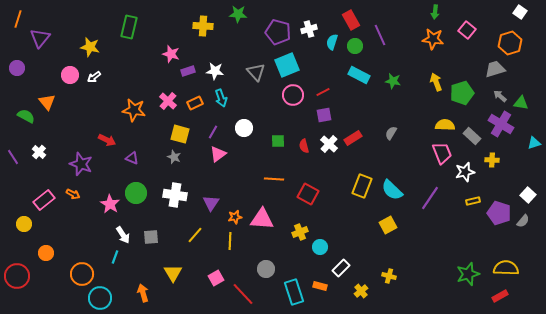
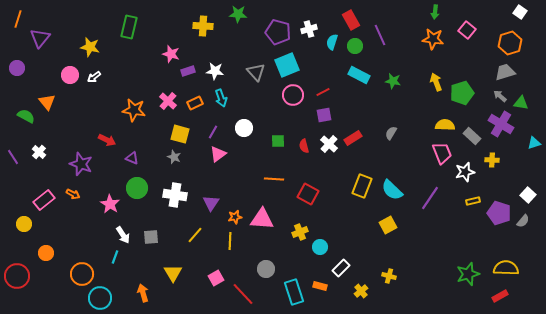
gray trapezoid at (495, 69): moved 10 px right, 3 px down
green circle at (136, 193): moved 1 px right, 5 px up
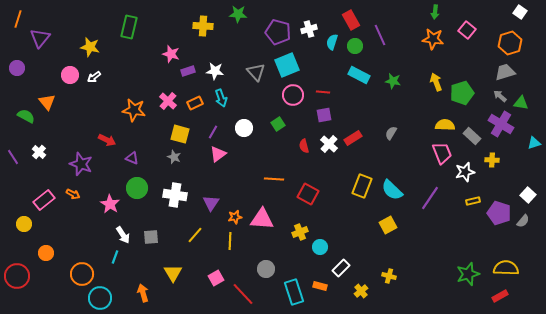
red line at (323, 92): rotated 32 degrees clockwise
green square at (278, 141): moved 17 px up; rotated 32 degrees counterclockwise
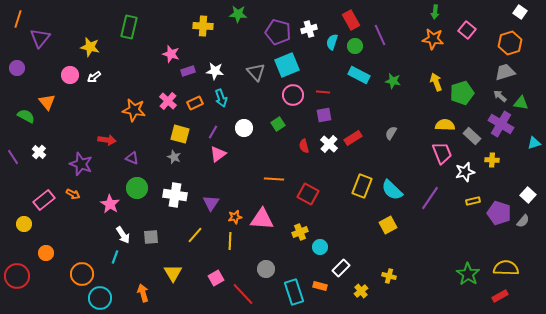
red arrow at (107, 140): rotated 18 degrees counterclockwise
green star at (468, 274): rotated 20 degrees counterclockwise
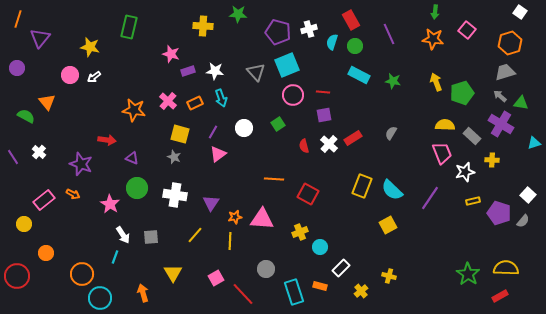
purple line at (380, 35): moved 9 px right, 1 px up
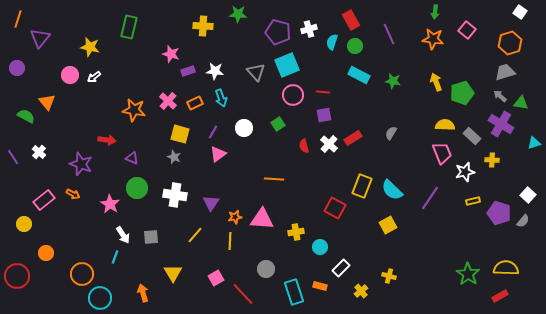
red square at (308, 194): moved 27 px right, 14 px down
yellow cross at (300, 232): moved 4 px left; rotated 14 degrees clockwise
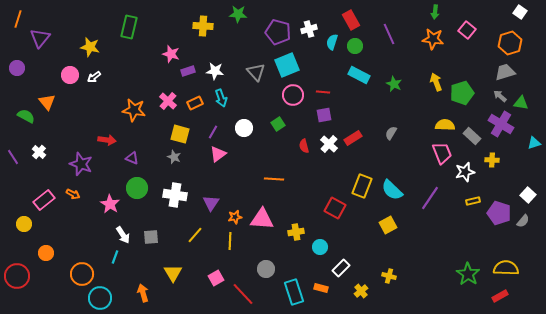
green star at (393, 81): moved 1 px right, 3 px down; rotated 14 degrees clockwise
orange rectangle at (320, 286): moved 1 px right, 2 px down
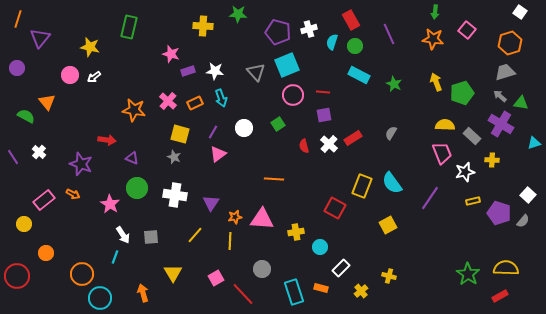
cyan semicircle at (392, 190): moved 7 px up; rotated 10 degrees clockwise
gray circle at (266, 269): moved 4 px left
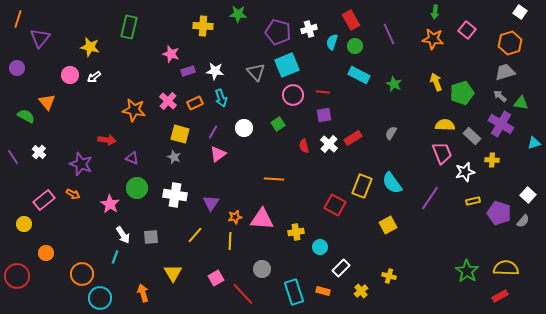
red square at (335, 208): moved 3 px up
green star at (468, 274): moved 1 px left, 3 px up
orange rectangle at (321, 288): moved 2 px right, 3 px down
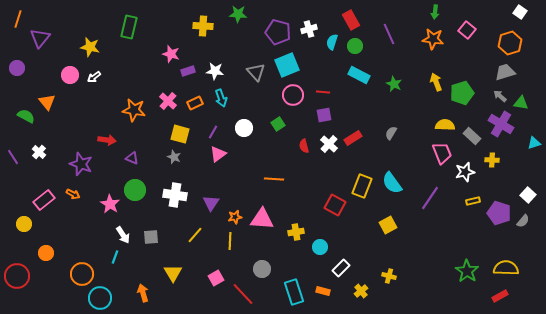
green circle at (137, 188): moved 2 px left, 2 px down
